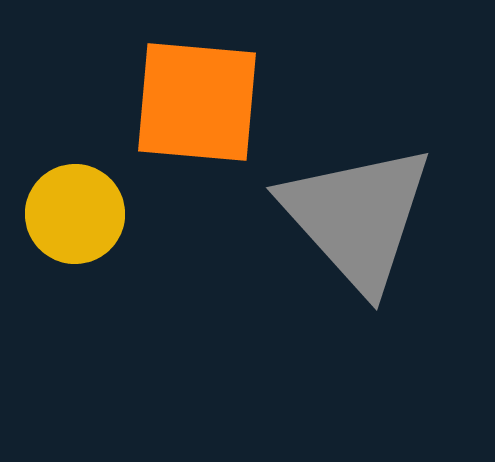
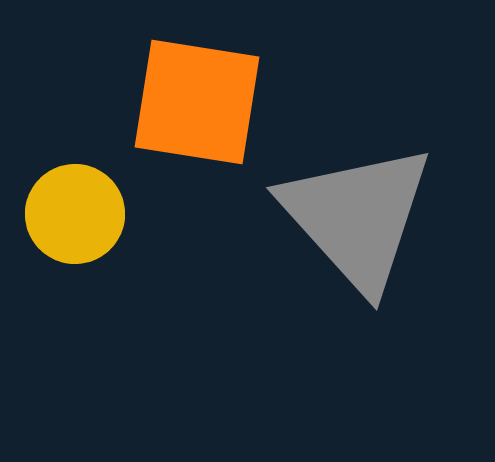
orange square: rotated 4 degrees clockwise
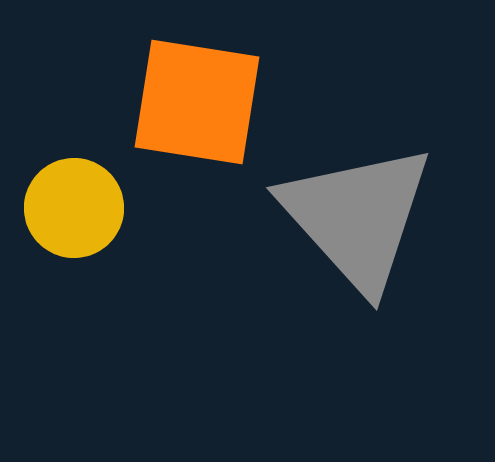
yellow circle: moved 1 px left, 6 px up
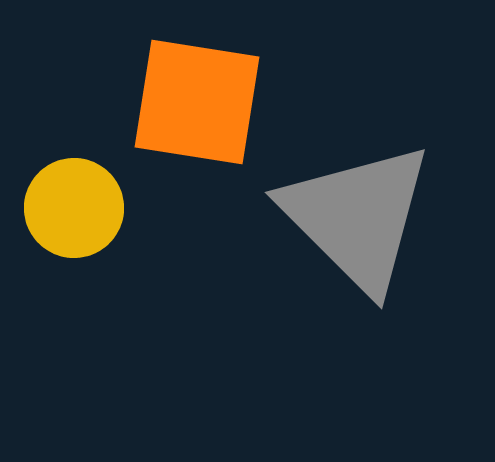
gray triangle: rotated 3 degrees counterclockwise
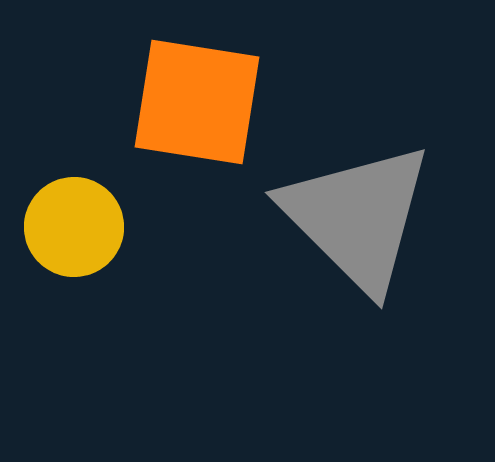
yellow circle: moved 19 px down
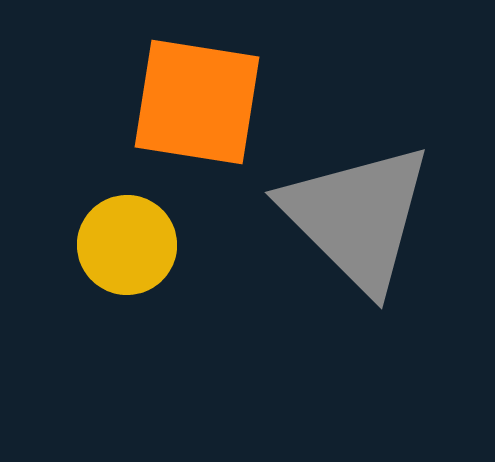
yellow circle: moved 53 px right, 18 px down
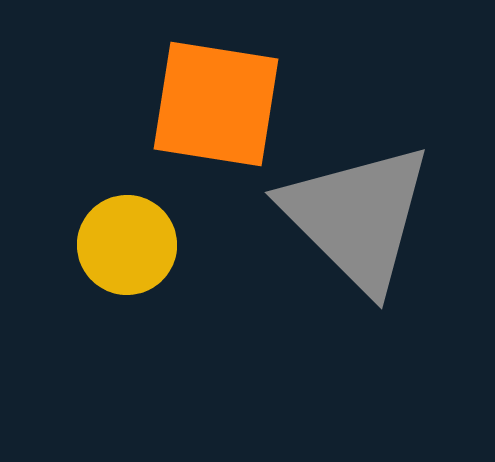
orange square: moved 19 px right, 2 px down
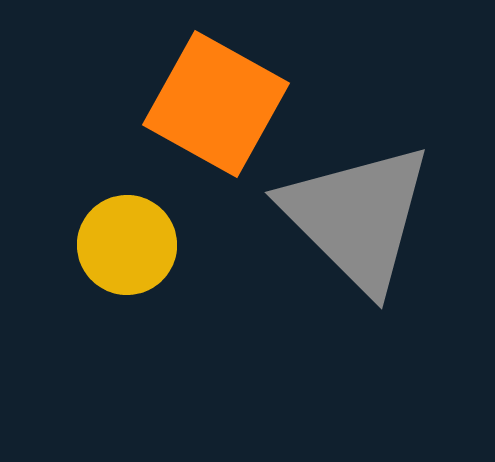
orange square: rotated 20 degrees clockwise
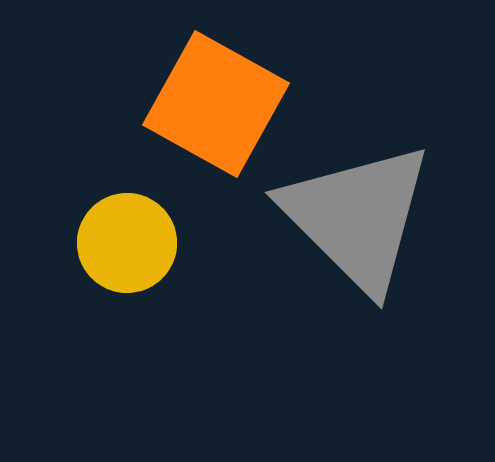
yellow circle: moved 2 px up
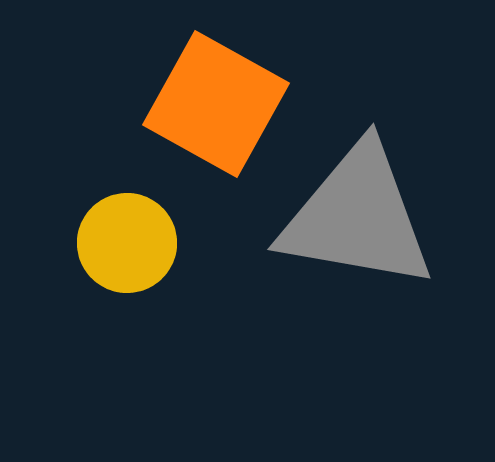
gray triangle: rotated 35 degrees counterclockwise
